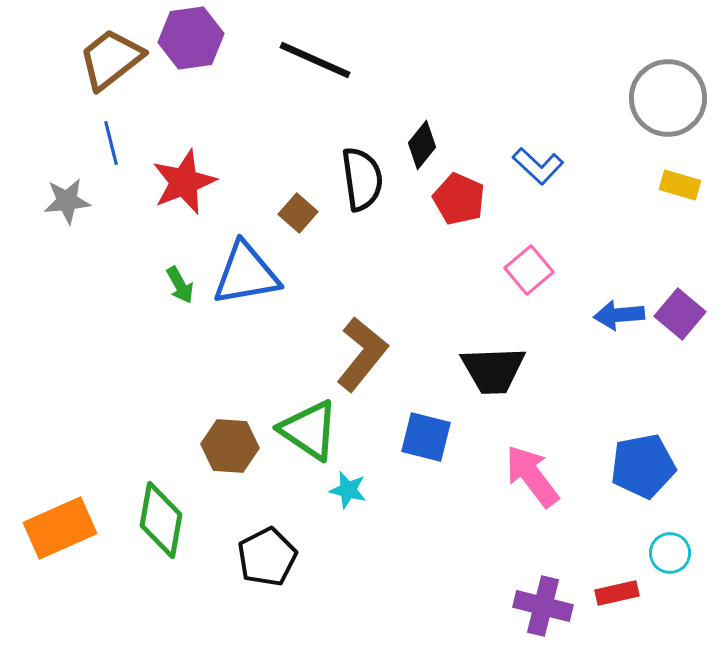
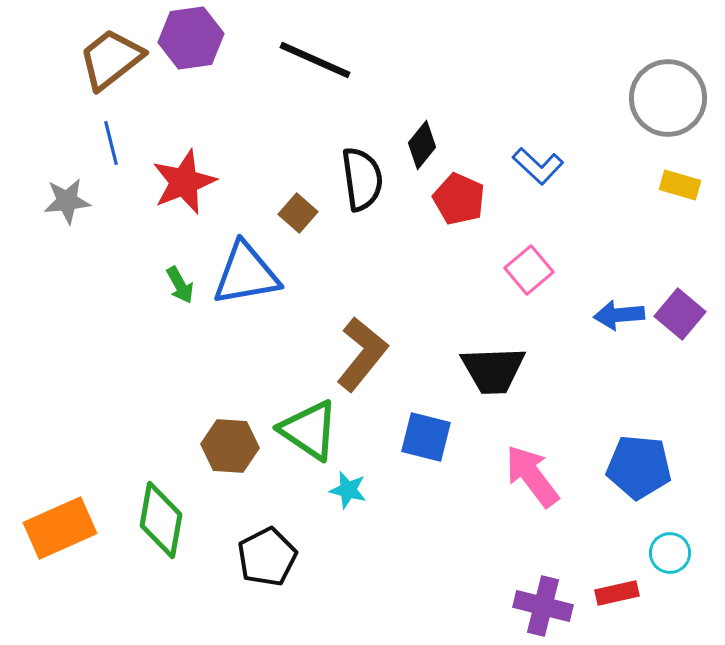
blue pentagon: moved 4 px left, 1 px down; rotated 16 degrees clockwise
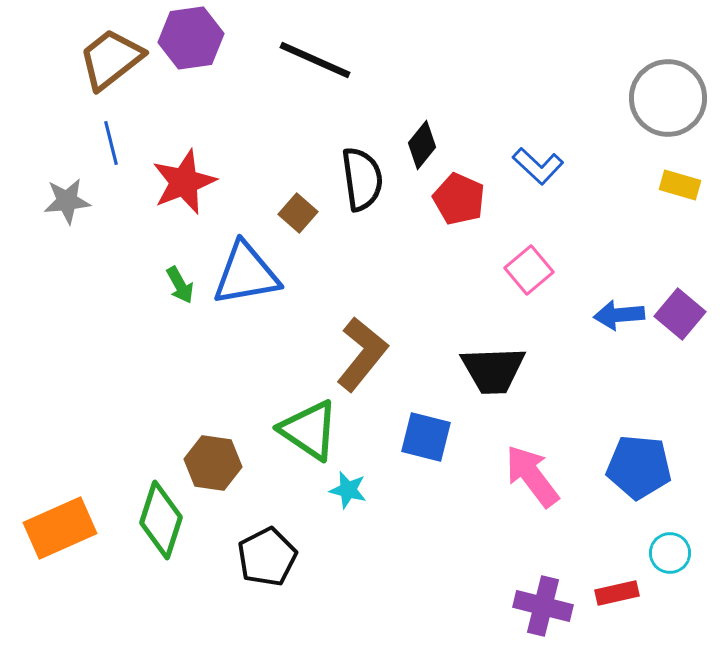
brown hexagon: moved 17 px left, 17 px down; rotated 4 degrees clockwise
green diamond: rotated 8 degrees clockwise
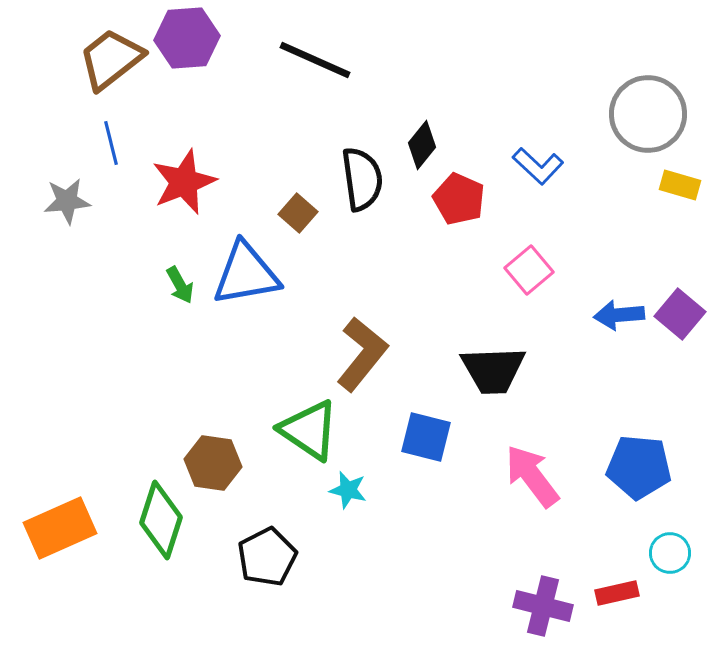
purple hexagon: moved 4 px left; rotated 4 degrees clockwise
gray circle: moved 20 px left, 16 px down
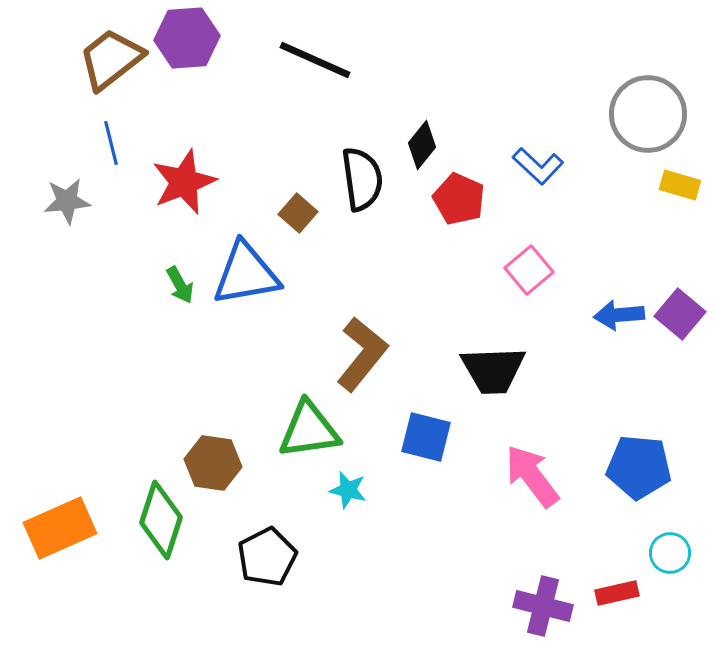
green triangle: rotated 42 degrees counterclockwise
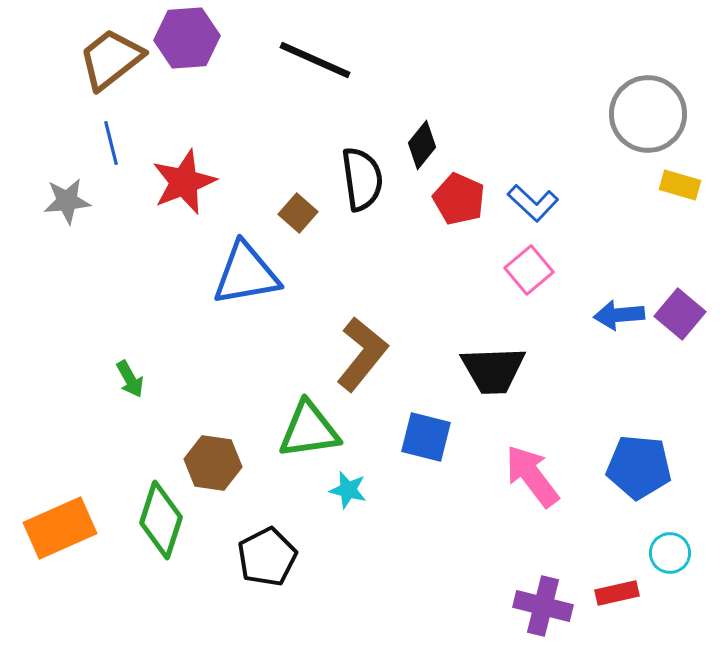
blue L-shape: moved 5 px left, 37 px down
green arrow: moved 50 px left, 94 px down
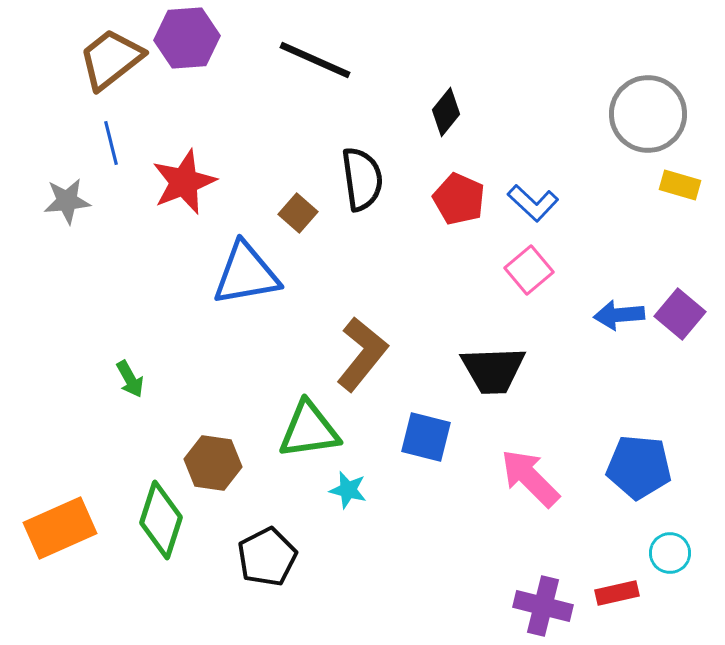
black diamond: moved 24 px right, 33 px up
pink arrow: moved 2 px left, 2 px down; rotated 8 degrees counterclockwise
